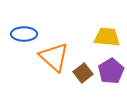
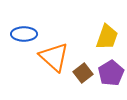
yellow trapezoid: rotated 104 degrees clockwise
purple pentagon: moved 2 px down
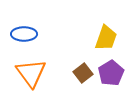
yellow trapezoid: moved 1 px left, 1 px down
orange triangle: moved 23 px left, 16 px down; rotated 12 degrees clockwise
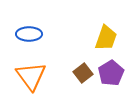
blue ellipse: moved 5 px right
orange triangle: moved 3 px down
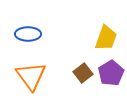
blue ellipse: moved 1 px left
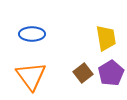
blue ellipse: moved 4 px right
yellow trapezoid: rotated 28 degrees counterclockwise
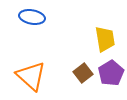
blue ellipse: moved 17 px up; rotated 10 degrees clockwise
yellow trapezoid: moved 1 px left, 1 px down
orange triangle: rotated 12 degrees counterclockwise
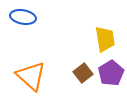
blue ellipse: moved 9 px left
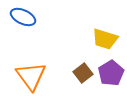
blue ellipse: rotated 15 degrees clockwise
yellow trapezoid: rotated 116 degrees clockwise
orange triangle: rotated 12 degrees clockwise
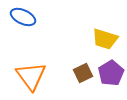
brown square: rotated 12 degrees clockwise
